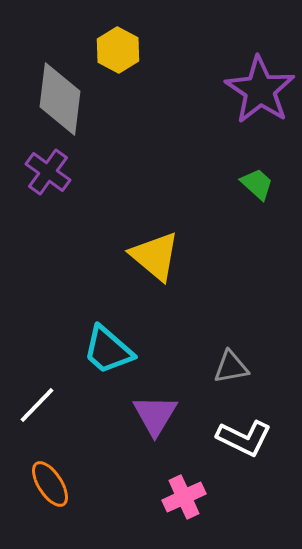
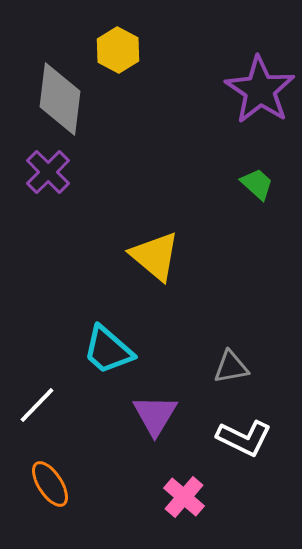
purple cross: rotated 9 degrees clockwise
pink cross: rotated 24 degrees counterclockwise
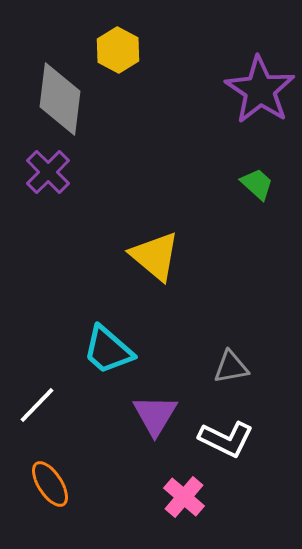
white L-shape: moved 18 px left, 1 px down
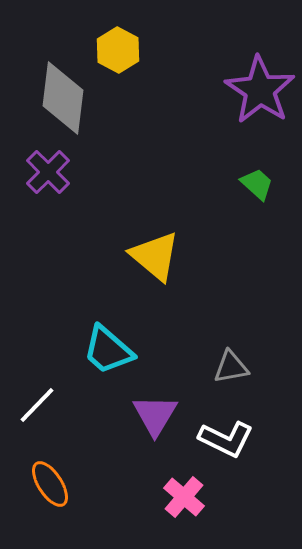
gray diamond: moved 3 px right, 1 px up
